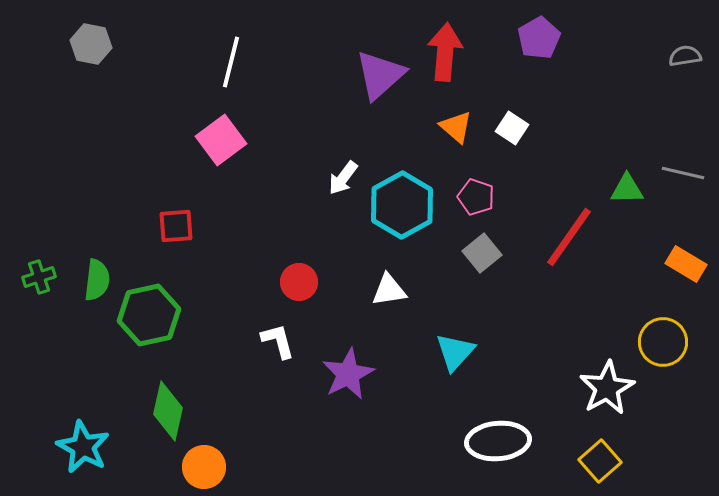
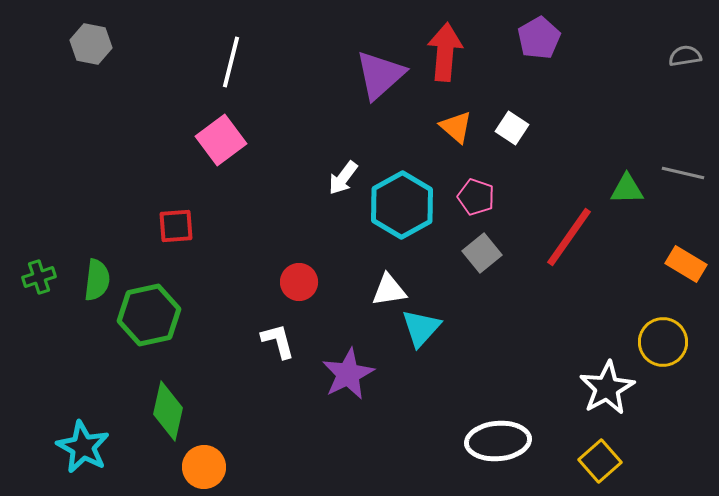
cyan triangle: moved 34 px left, 24 px up
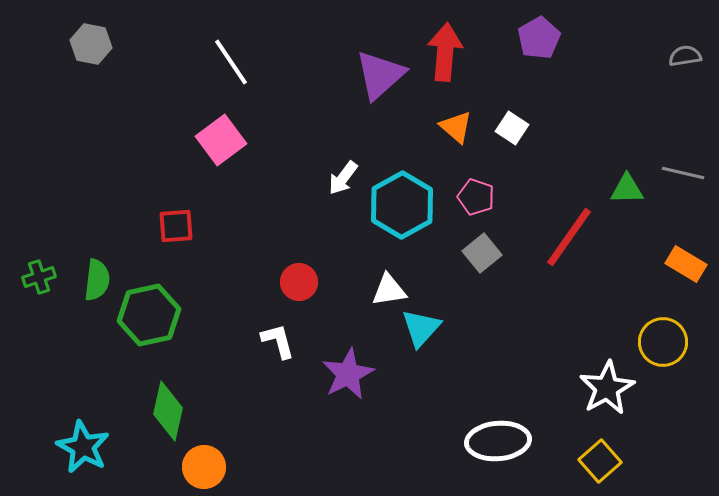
white line: rotated 48 degrees counterclockwise
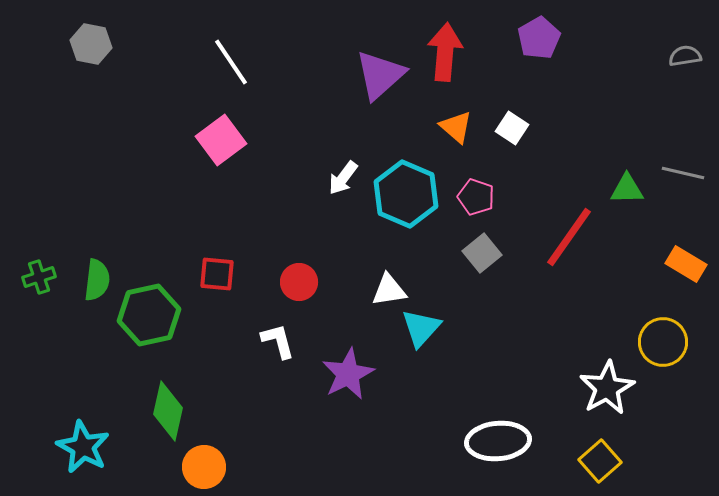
cyan hexagon: moved 4 px right, 11 px up; rotated 8 degrees counterclockwise
red square: moved 41 px right, 48 px down; rotated 9 degrees clockwise
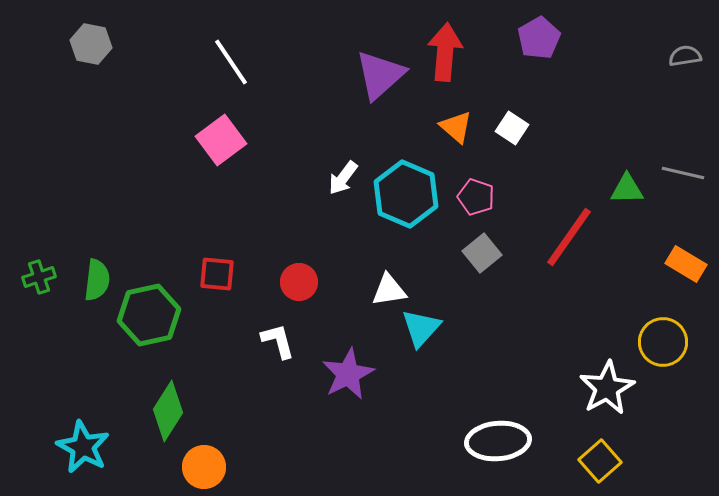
green diamond: rotated 20 degrees clockwise
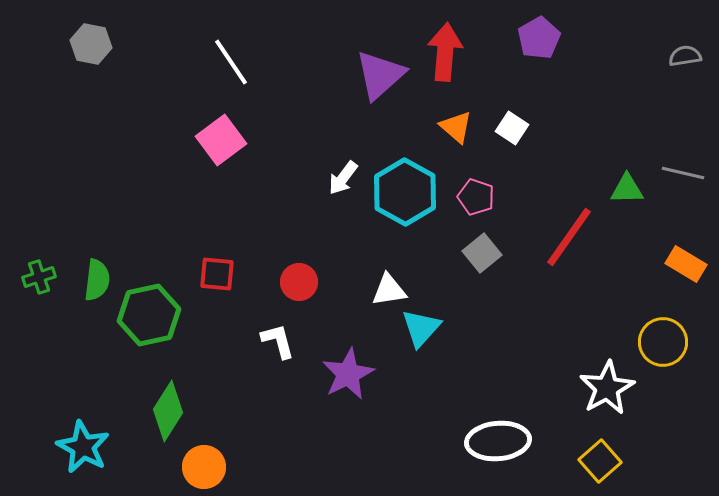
cyan hexagon: moved 1 px left, 2 px up; rotated 6 degrees clockwise
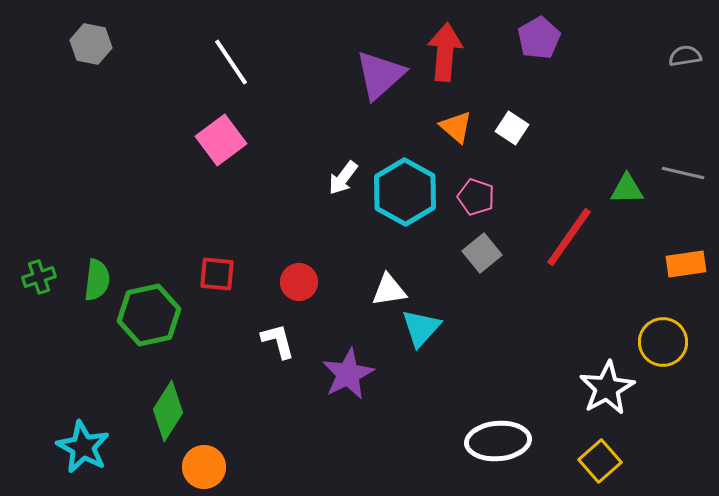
orange rectangle: rotated 39 degrees counterclockwise
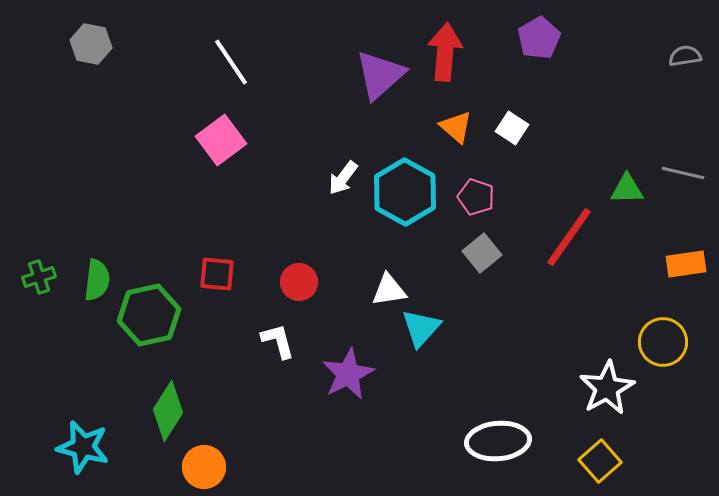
cyan star: rotated 14 degrees counterclockwise
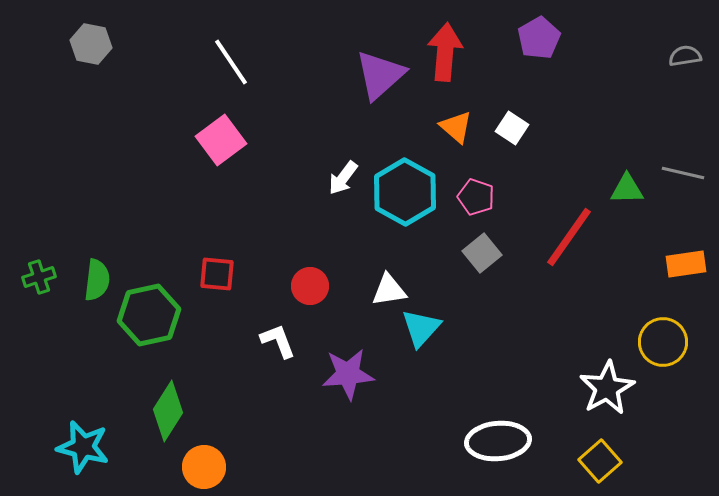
red circle: moved 11 px right, 4 px down
white L-shape: rotated 6 degrees counterclockwise
purple star: rotated 22 degrees clockwise
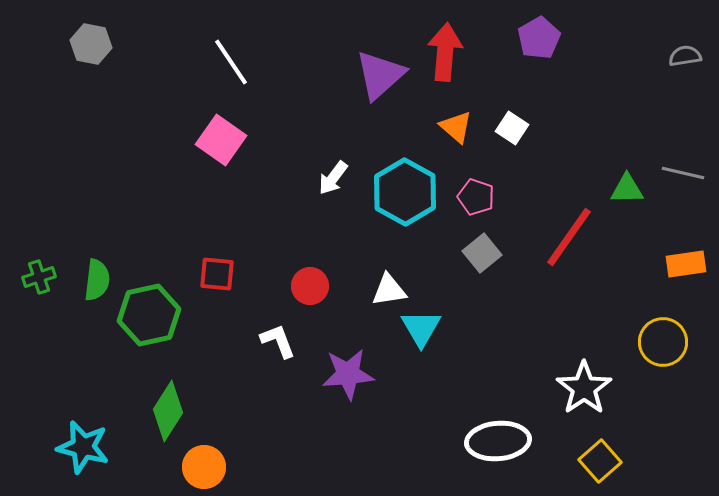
pink square: rotated 18 degrees counterclockwise
white arrow: moved 10 px left
cyan triangle: rotated 12 degrees counterclockwise
white star: moved 23 px left; rotated 6 degrees counterclockwise
